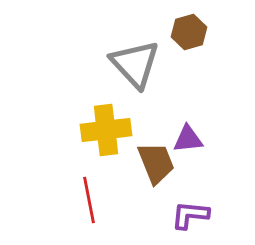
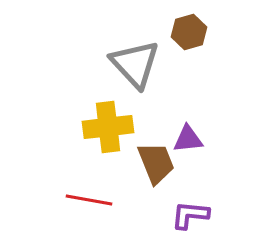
yellow cross: moved 2 px right, 3 px up
red line: rotated 69 degrees counterclockwise
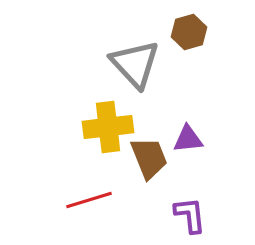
brown trapezoid: moved 7 px left, 5 px up
red line: rotated 27 degrees counterclockwise
purple L-shape: rotated 78 degrees clockwise
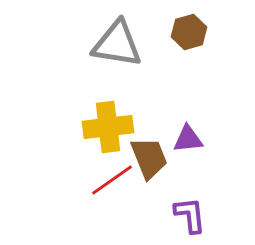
gray triangle: moved 18 px left, 20 px up; rotated 38 degrees counterclockwise
red line: moved 23 px right, 20 px up; rotated 18 degrees counterclockwise
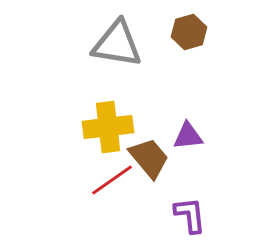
purple triangle: moved 3 px up
brown trapezoid: rotated 18 degrees counterclockwise
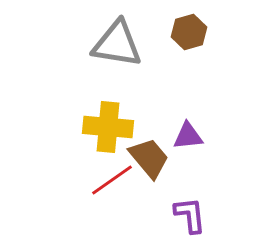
yellow cross: rotated 12 degrees clockwise
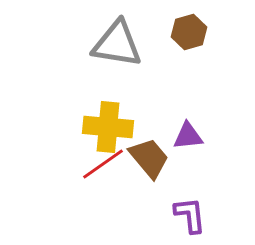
red line: moved 9 px left, 16 px up
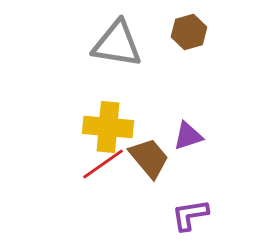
purple triangle: rotated 12 degrees counterclockwise
purple L-shape: rotated 93 degrees counterclockwise
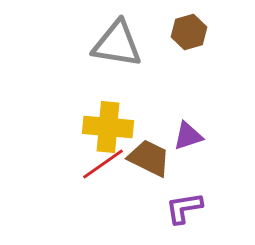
brown trapezoid: rotated 24 degrees counterclockwise
purple L-shape: moved 6 px left, 7 px up
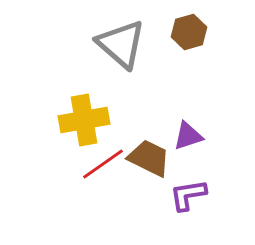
gray triangle: moved 4 px right; rotated 32 degrees clockwise
yellow cross: moved 24 px left, 7 px up; rotated 15 degrees counterclockwise
purple L-shape: moved 4 px right, 13 px up
